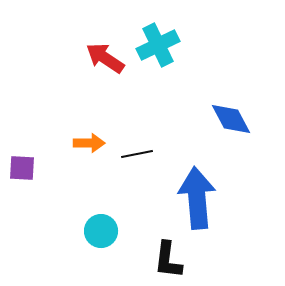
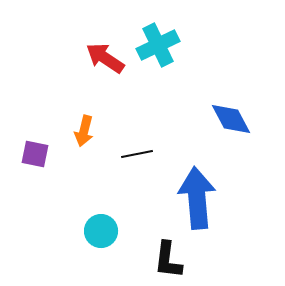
orange arrow: moved 5 px left, 12 px up; rotated 104 degrees clockwise
purple square: moved 13 px right, 14 px up; rotated 8 degrees clockwise
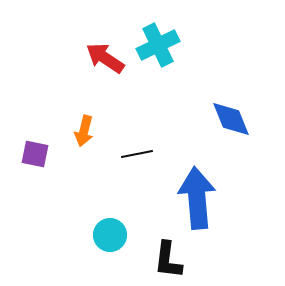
blue diamond: rotated 6 degrees clockwise
cyan circle: moved 9 px right, 4 px down
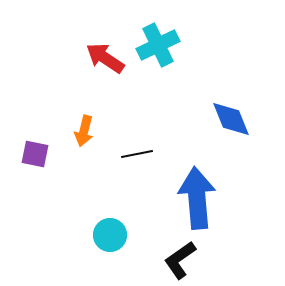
black L-shape: moved 12 px right; rotated 48 degrees clockwise
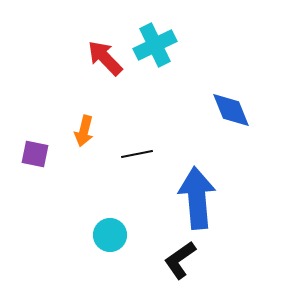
cyan cross: moved 3 px left
red arrow: rotated 12 degrees clockwise
blue diamond: moved 9 px up
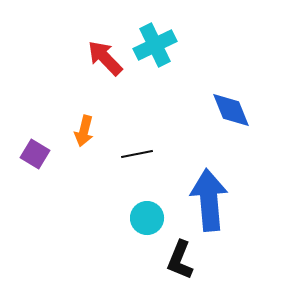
purple square: rotated 20 degrees clockwise
blue arrow: moved 12 px right, 2 px down
cyan circle: moved 37 px right, 17 px up
black L-shape: rotated 33 degrees counterclockwise
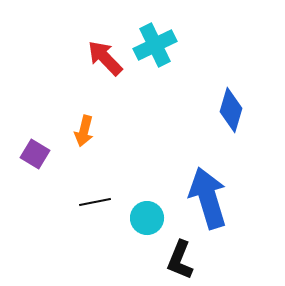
blue diamond: rotated 39 degrees clockwise
black line: moved 42 px left, 48 px down
blue arrow: moved 1 px left, 2 px up; rotated 12 degrees counterclockwise
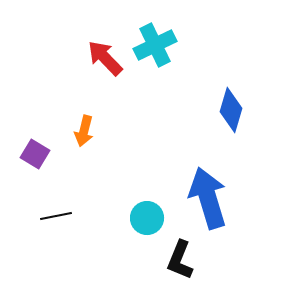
black line: moved 39 px left, 14 px down
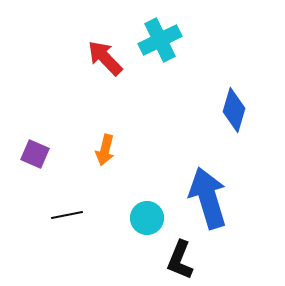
cyan cross: moved 5 px right, 5 px up
blue diamond: moved 3 px right
orange arrow: moved 21 px right, 19 px down
purple square: rotated 8 degrees counterclockwise
black line: moved 11 px right, 1 px up
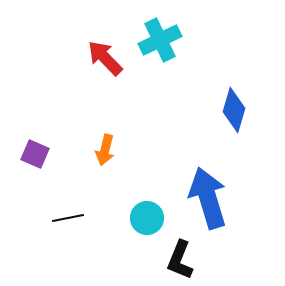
black line: moved 1 px right, 3 px down
